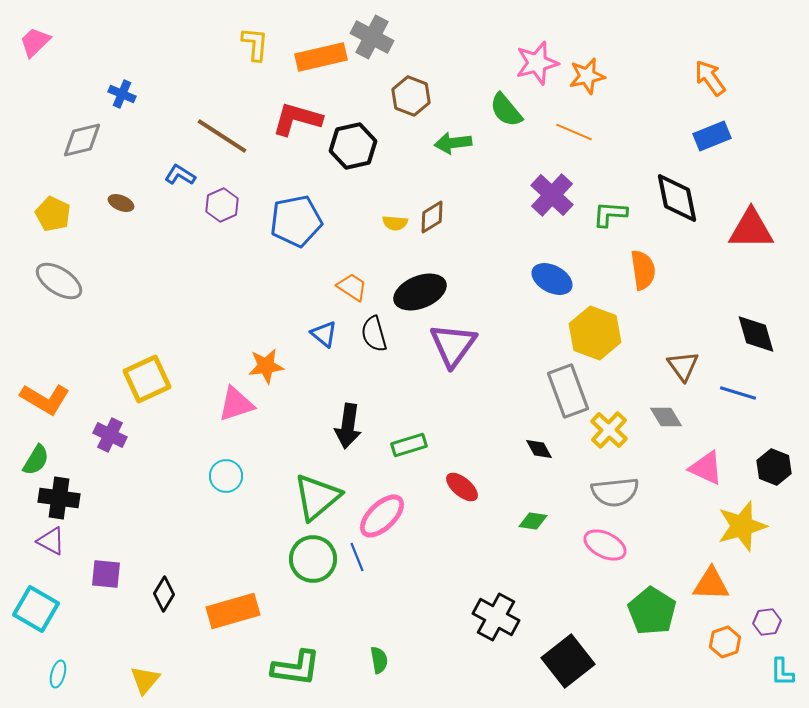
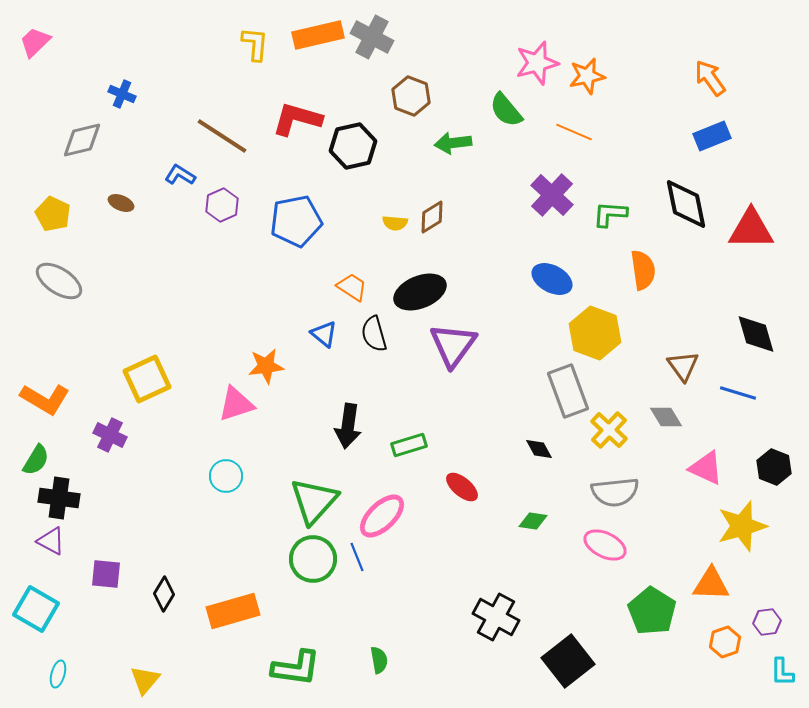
orange rectangle at (321, 57): moved 3 px left, 22 px up
black diamond at (677, 198): moved 9 px right, 6 px down
green triangle at (317, 497): moved 3 px left, 4 px down; rotated 8 degrees counterclockwise
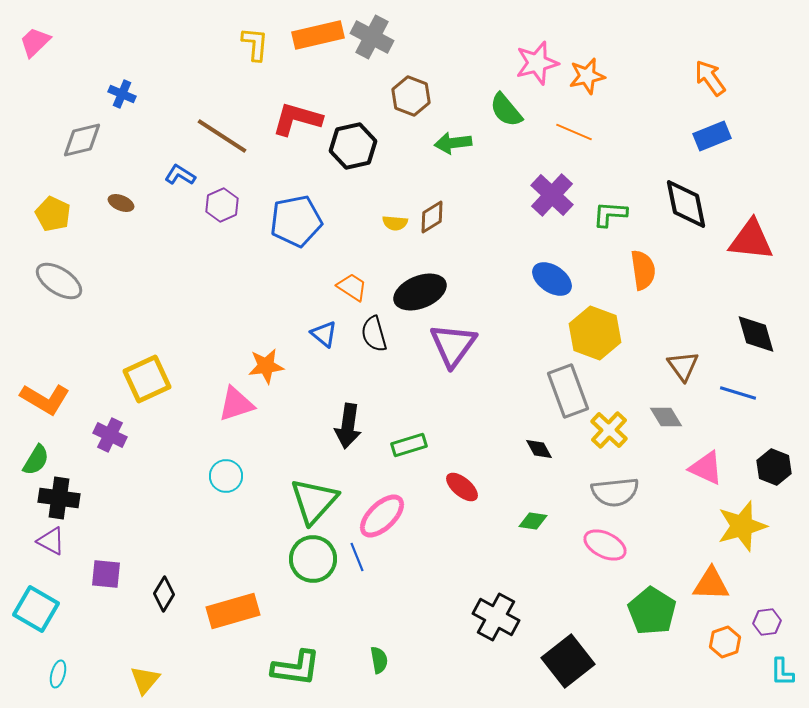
red triangle at (751, 229): moved 11 px down; rotated 6 degrees clockwise
blue ellipse at (552, 279): rotated 6 degrees clockwise
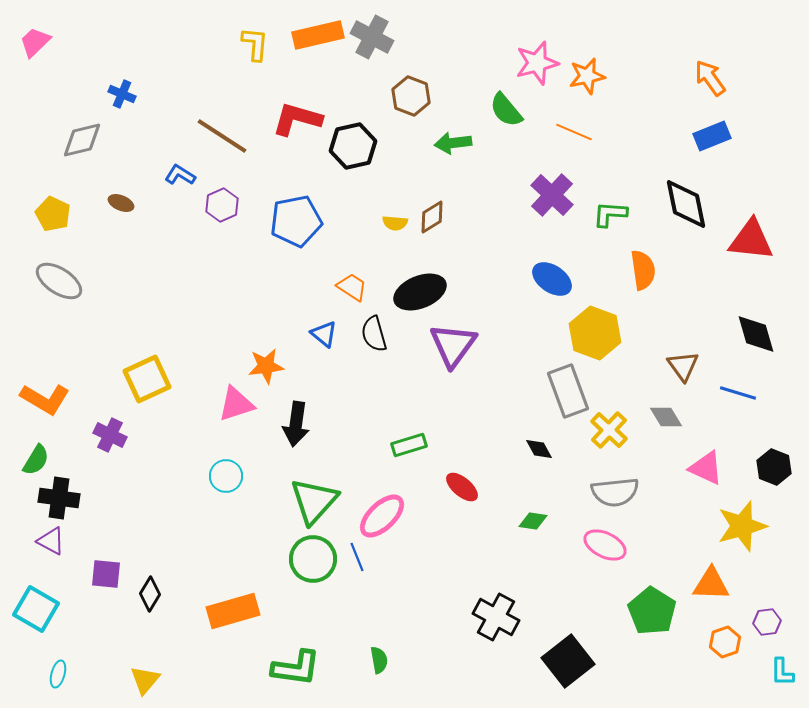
black arrow at (348, 426): moved 52 px left, 2 px up
black diamond at (164, 594): moved 14 px left
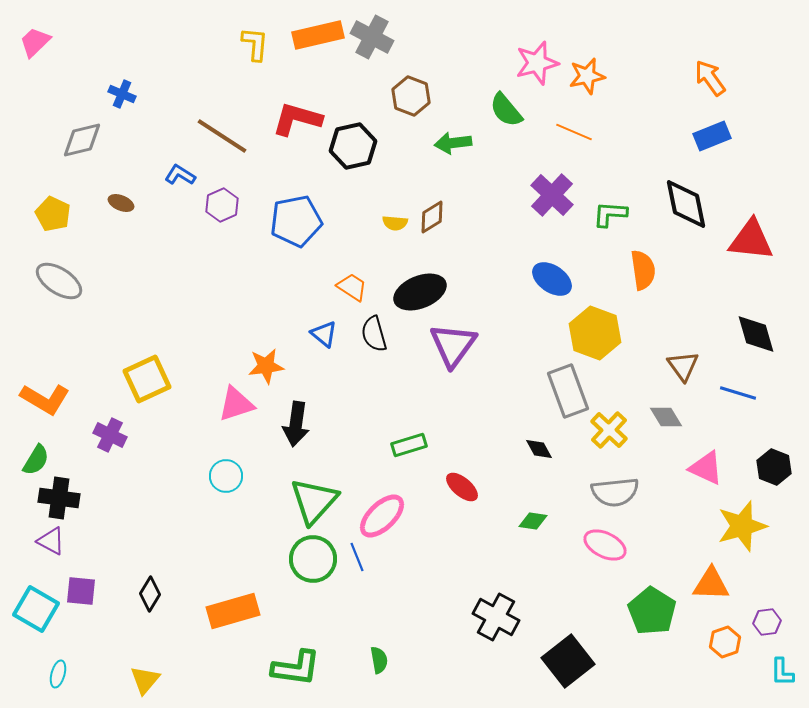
purple square at (106, 574): moved 25 px left, 17 px down
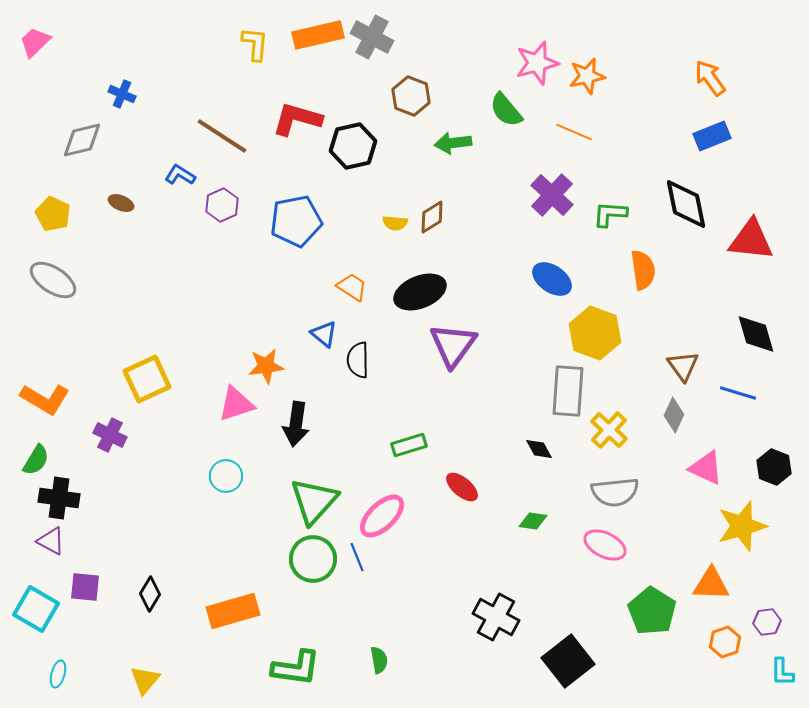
gray ellipse at (59, 281): moved 6 px left, 1 px up
black semicircle at (374, 334): moved 16 px left, 26 px down; rotated 15 degrees clockwise
gray rectangle at (568, 391): rotated 24 degrees clockwise
gray diamond at (666, 417): moved 8 px right, 2 px up; rotated 56 degrees clockwise
purple square at (81, 591): moved 4 px right, 4 px up
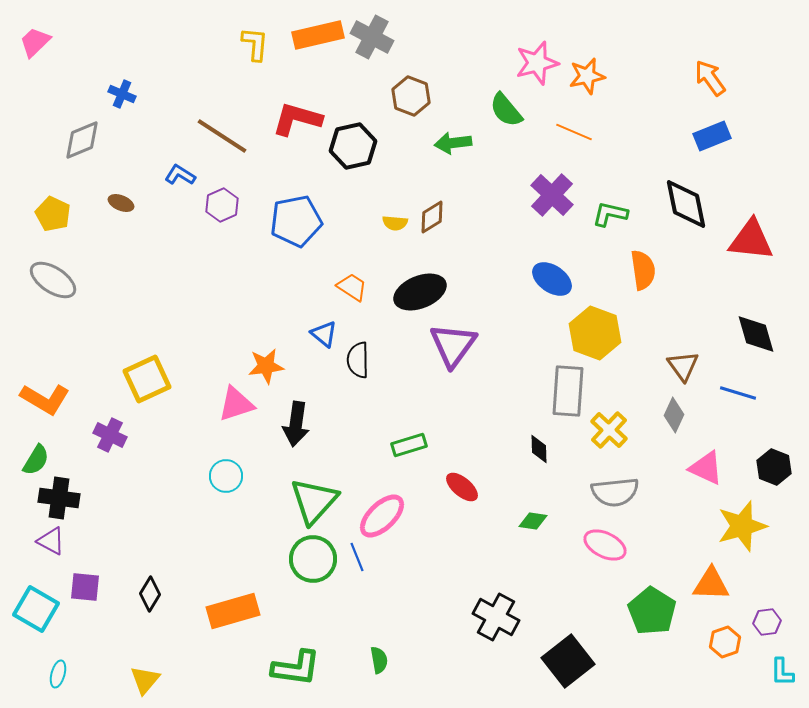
gray diamond at (82, 140): rotated 9 degrees counterclockwise
green L-shape at (610, 214): rotated 9 degrees clockwise
black diamond at (539, 449): rotated 28 degrees clockwise
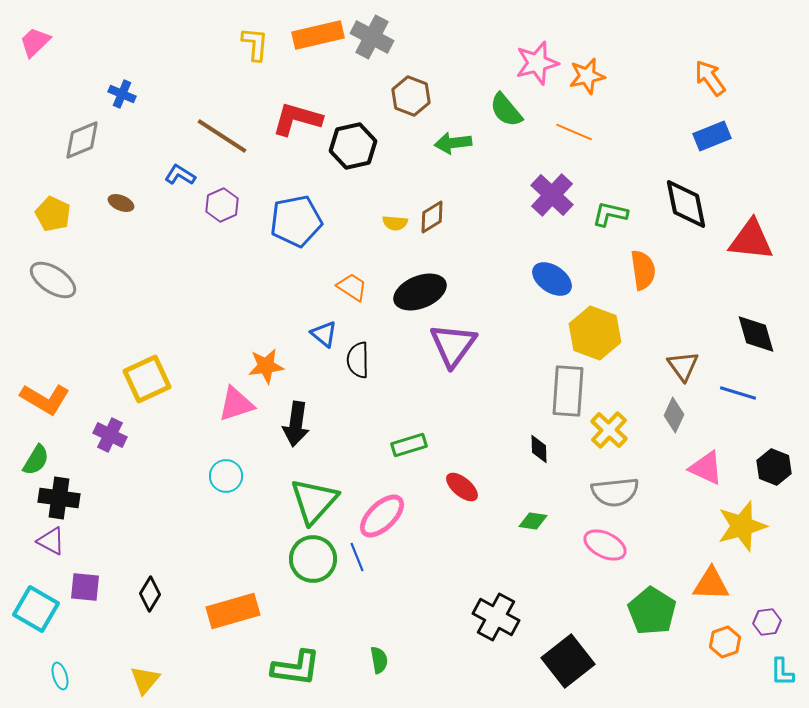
cyan ellipse at (58, 674): moved 2 px right, 2 px down; rotated 32 degrees counterclockwise
